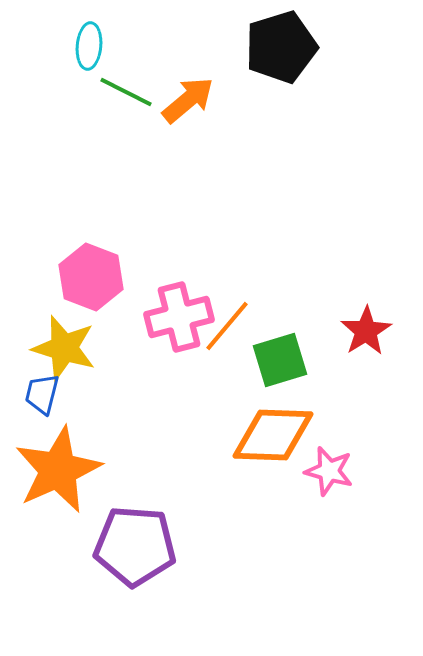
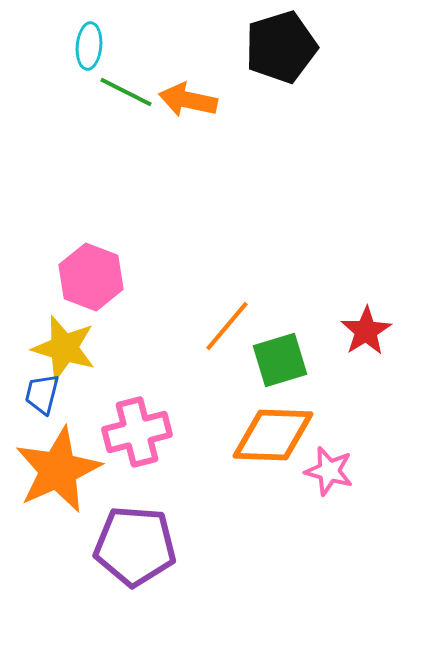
orange arrow: rotated 128 degrees counterclockwise
pink cross: moved 42 px left, 115 px down
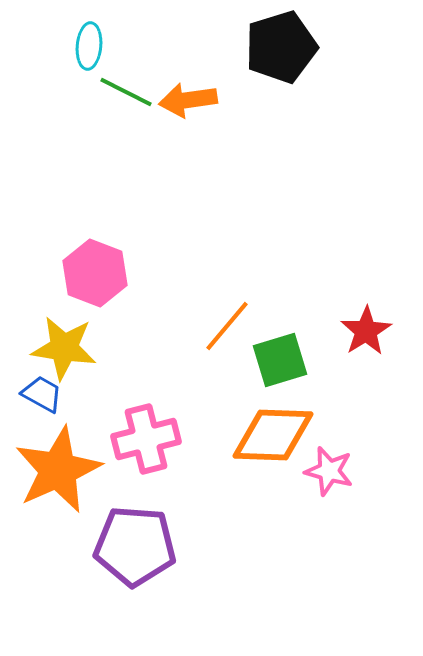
orange arrow: rotated 20 degrees counterclockwise
pink hexagon: moved 4 px right, 4 px up
yellow star: rotated 8 degrees counterclockwise
blue trapezoid: rotated 105 degrees clockwise
pink cross: moved 9 px right, 7 px down
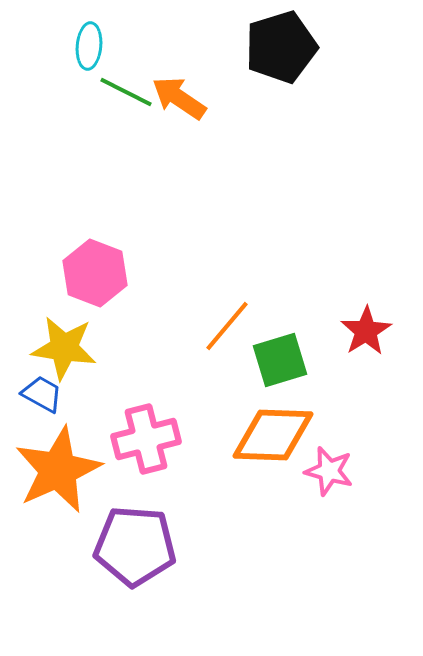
orange arrow: moved 9 px left, 2 px up; rotated 42 degrees clockwise
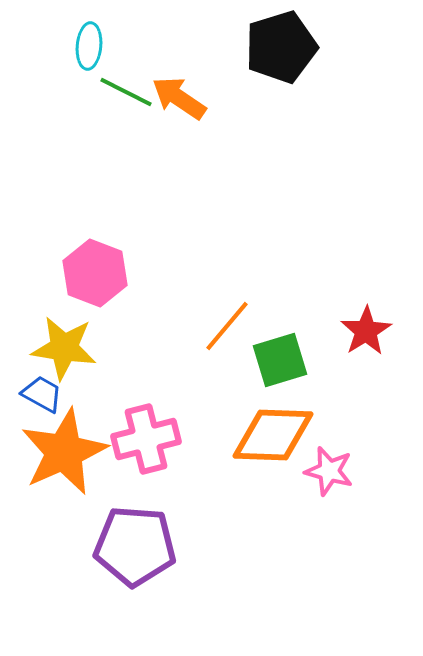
orange star: moved 6 px right, 18 px up
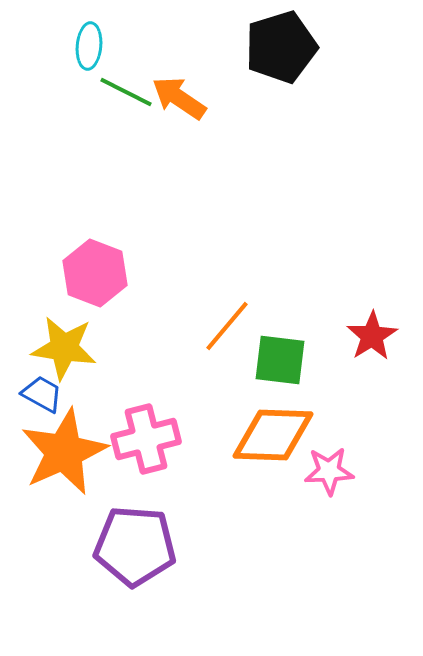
red star: moved 6 px right, 5 px down
green square: rotated 24 degrees clockwise
pink star: rotated 18 degrees counterclockwise
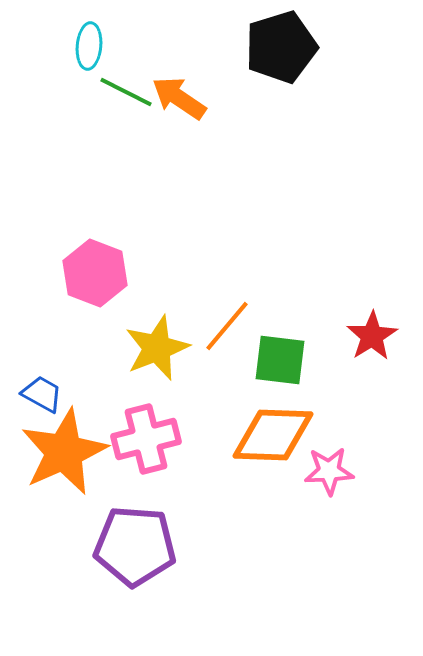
yellow star: moved 93 px right; rotated 30 degrees counterclockwise
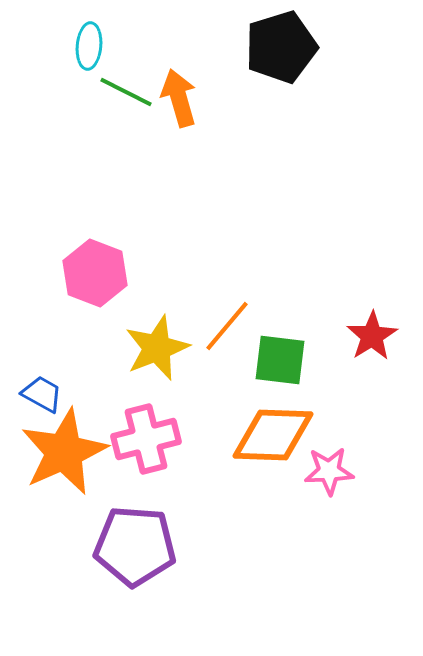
orange arrow: rotated 40 degrees clockwise
